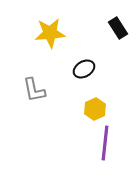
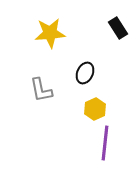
black ellipse: moved 1 px right, 4 px down; rotated 35 degrees counterclockwise
gray L-shape: moved 7 px right
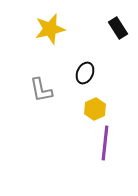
yellow star: moved 4 px up; rotated 8 degrees counterclockwise
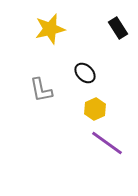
black ellipse: rotated 70 degrees counterclockwise
purple line: moved 2 px right; rotated 60 degrees counterclockwise
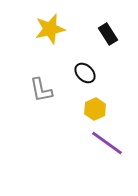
black rectangle: moved 10 px left, 6 px down
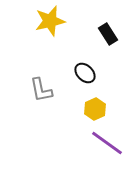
yellow star: moved 8 px up
